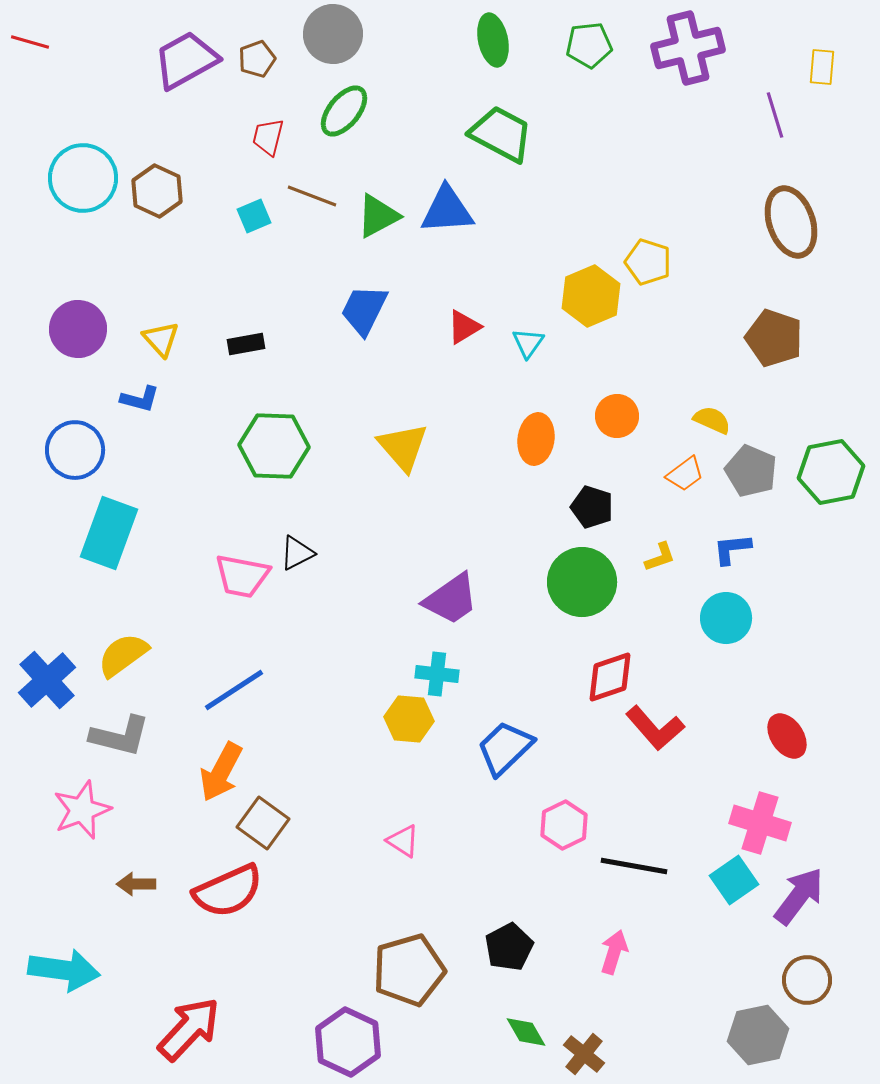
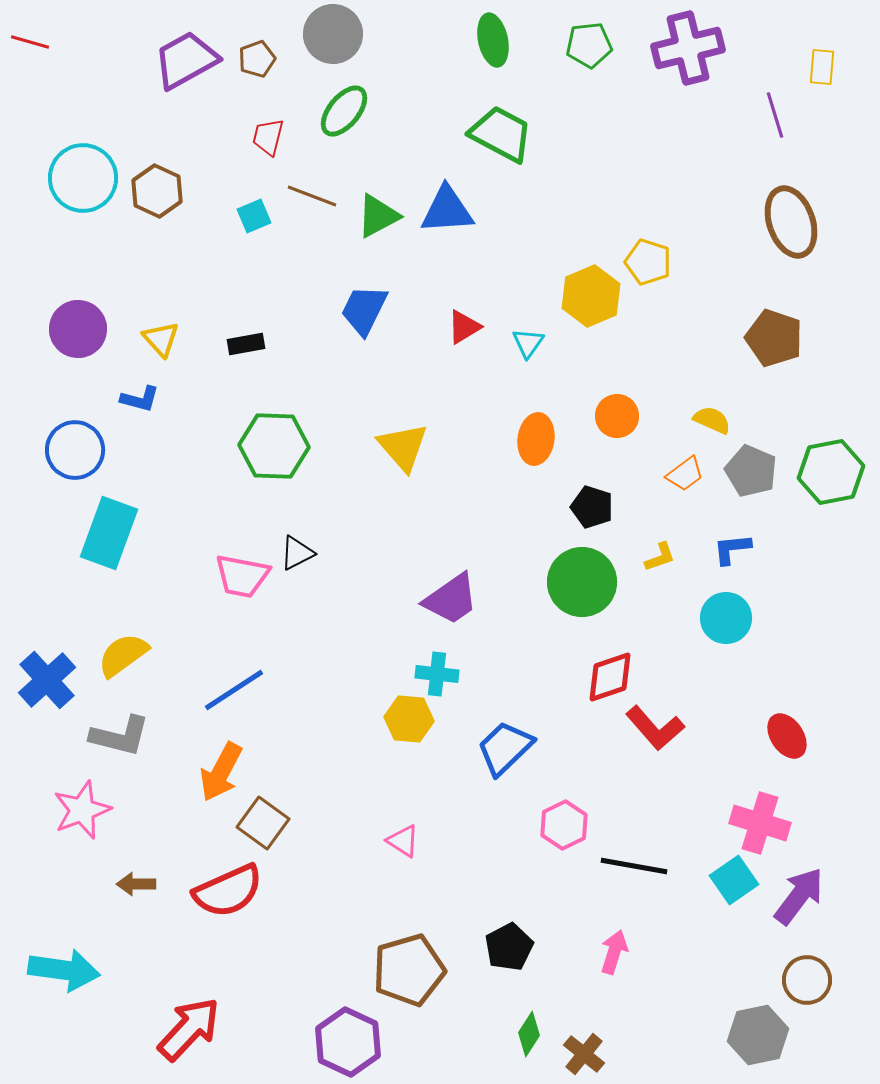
green diamond at (526, 1032): moved 3 px right, 2 px down; rotated 63 degrees clockwise
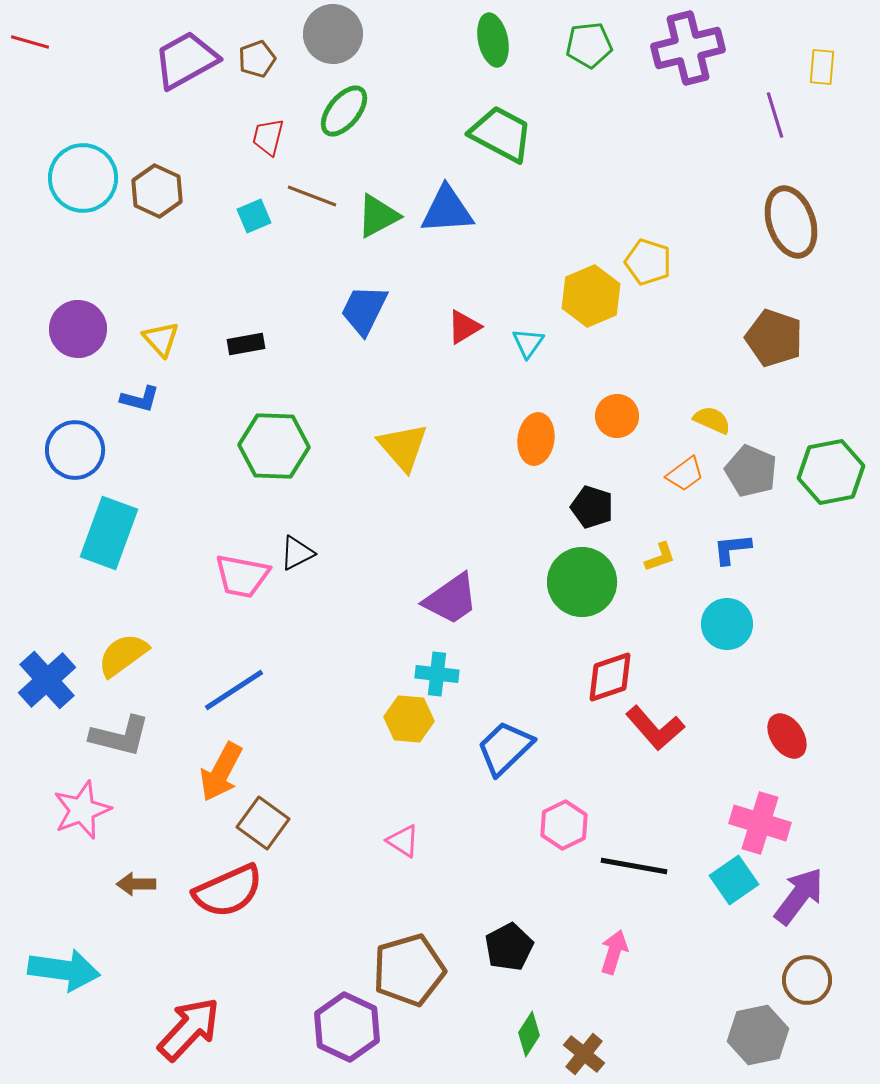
cyan circle at (726, 618): moved 1 px right, 6 px down
purple hexagon at (348, 1042): moved 1 px left, 15 px up
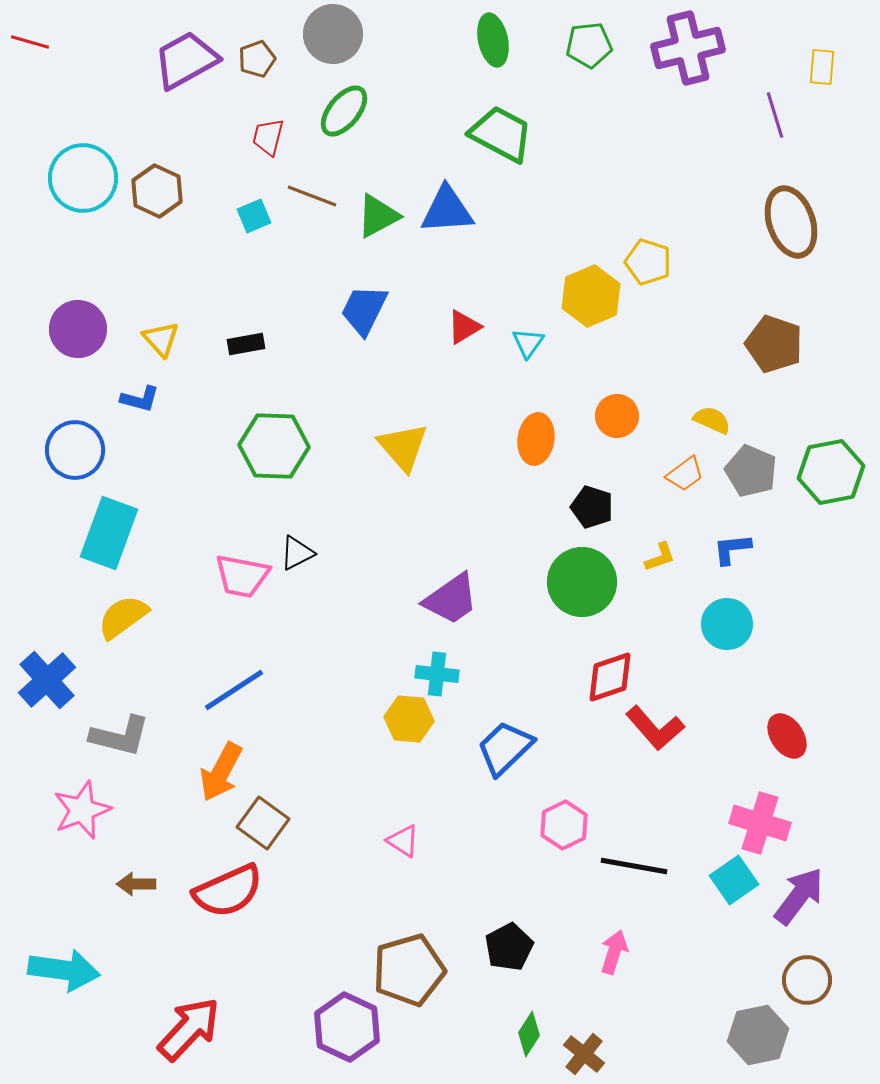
brown pentagon at (774, 338): moved 6 px down
yellow semicircle at (123, 655): moved 38 px up
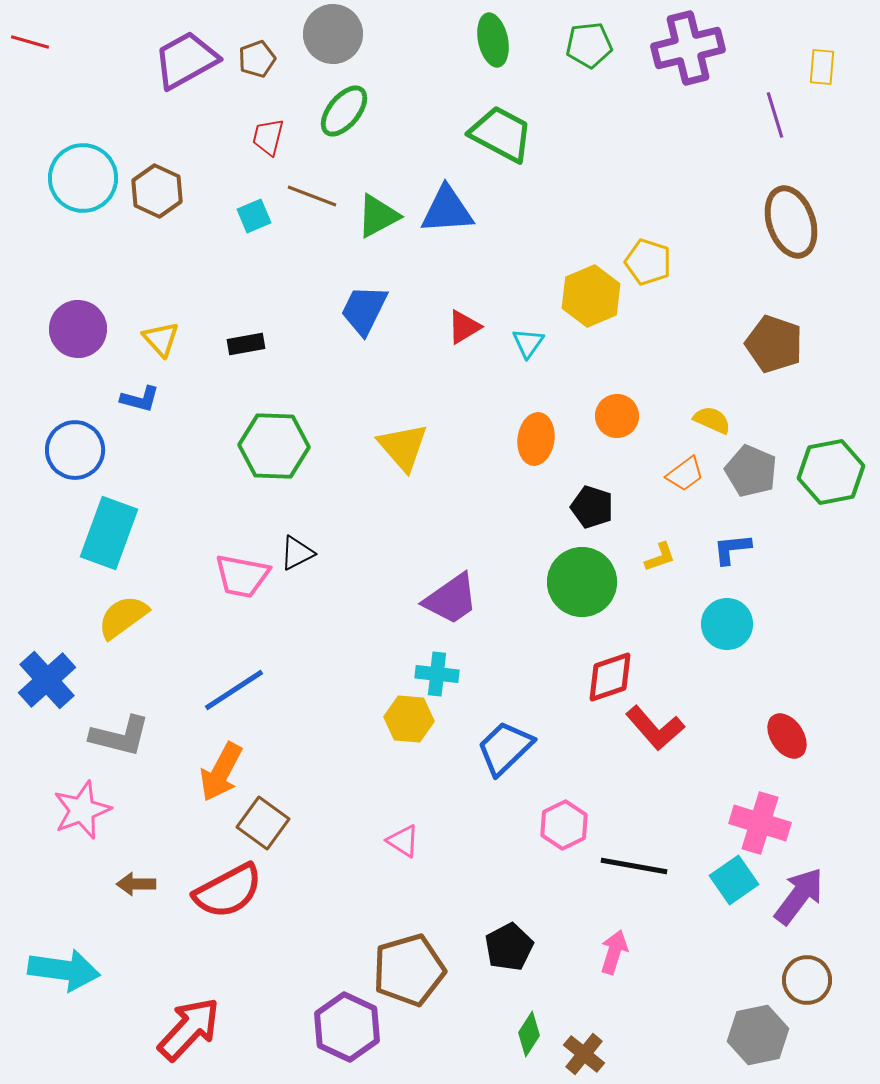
red semicircle at (228, 891): rotated 4 degrees counterclockwise
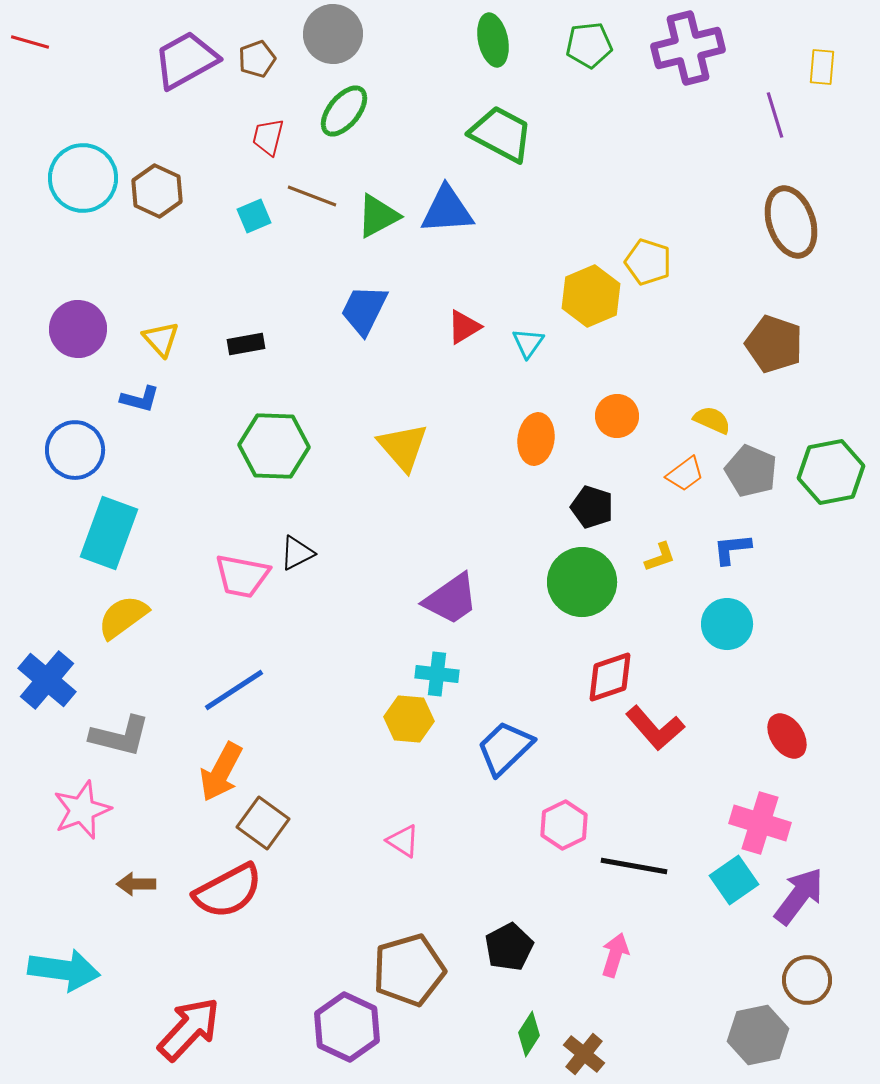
blue cross at (47, 680): rotated 8 degrees counterclockwise
pink arrow at (614, 952): moved 1 px right, 3 px down
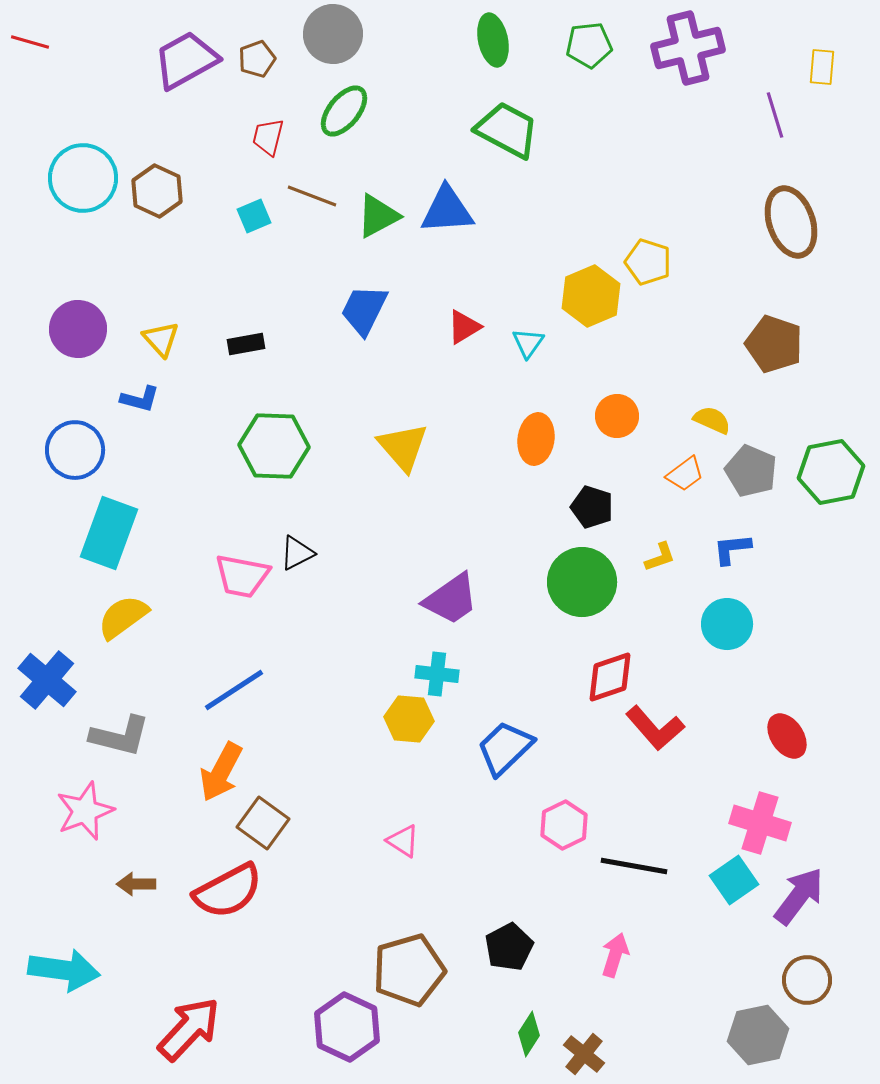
green trapezoid at (501, 134): moved 6 px right, 4 px up
pink star at (82, 810): moved 3 px right, 1 px down
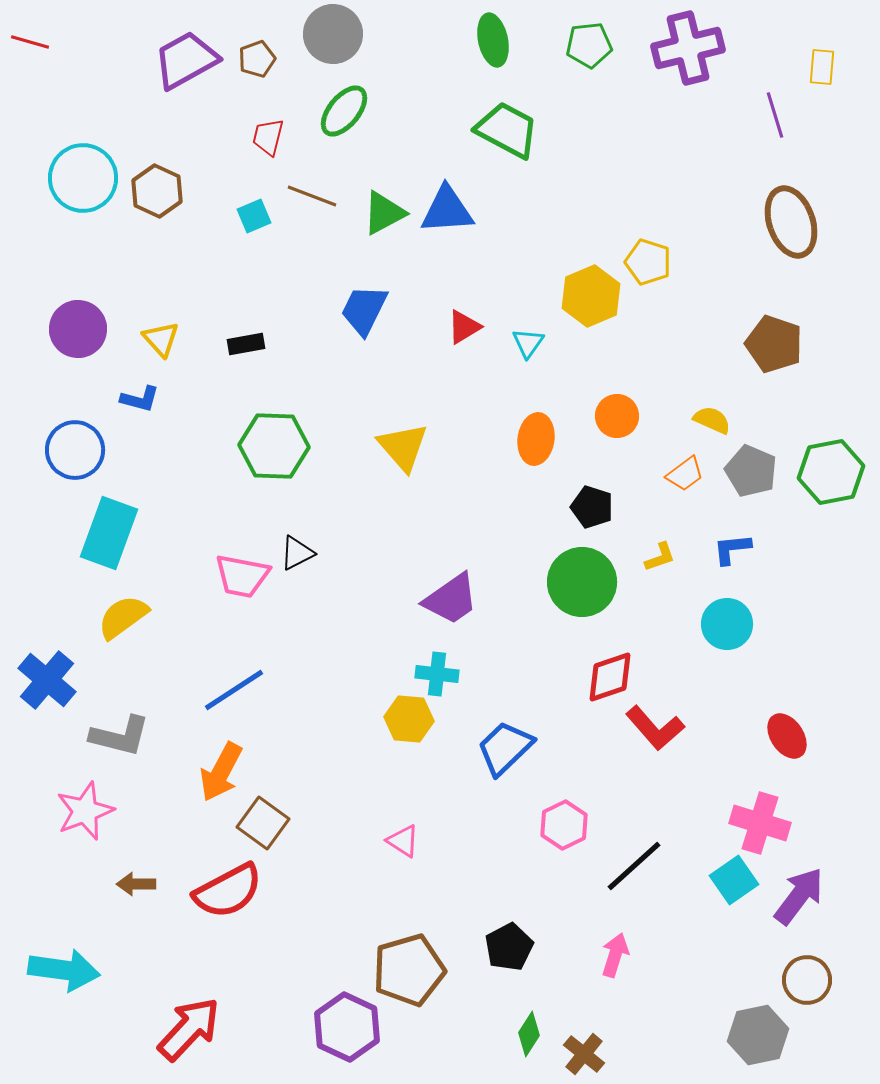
green triangle at (378, 216): moved 6 px right, 3 px up
black line at (634, 866): rotated 52 degrees counterclockwise
